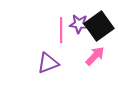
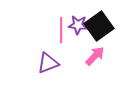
purple star: moved 1 px left, 1 px down
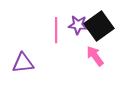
pink line: moved 5 px left
pink arrow: rotated 80 degrees counterclockwise
purple triangle: moved 25 px left; rotated 15 degrees clockwise
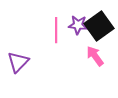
purple triangle: moved 5 px left, 1 px up; rotated 40 degrees counterclockwise
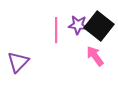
black square: rotated 16 degrees counterclockwise
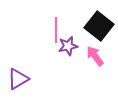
purple star: moved 10 px left, 21 px down; rotated 18 degrees counterclockwise
purple triangle: moved 17 px down; rotated 15 degrees clockwise
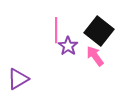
black square: moved 5 px down
purple star: rotated 24 degrees counterclockwise
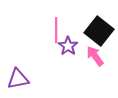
purple triangle: rotated 20 degrees clockwise
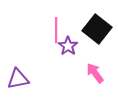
black square: moved 2 px left, 2 px up
pink arrow: moved 17 px down
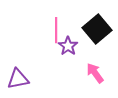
black square: rotated 12 degrees clockwise
